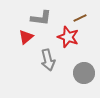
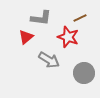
gray arrow: moved 1 px right; rotated 45 degrees counterclockwise
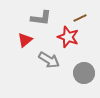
red triangle: moved 1 px left, 3 px down
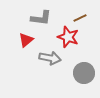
red triangle: moved 1 px right
gray arrow: moved 1 px right, 2 px up; rotated 20 degrees counterclockwise
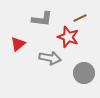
gray L-shape: moved 1 px right, 1 px down
red triangle: moved 8 px left, 4 px down
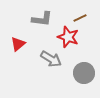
gray arrow: moved 1 px right, 1 px down; rotated 20 degrees clockwise
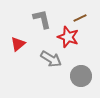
gray L-shape: rotated 110 degrees counterclockwise
gray circle: moved 3 px left, 3 px down
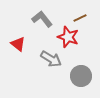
gray L-shape: rotated 25 degrees counterclockwise
red triangle: rotated 42 degrees counterclockwise
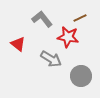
red star: rotated 10 degrees counterclockwise
